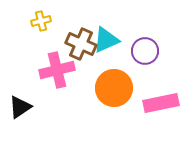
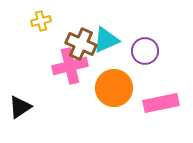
pink cross: moved 13 px right, 4 px up
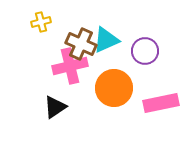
yellow cross: moved 1 px down
black triangle: moved 35 px right
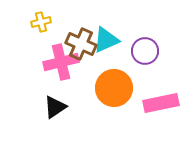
pink cross: moved 9 px left, 4 px up
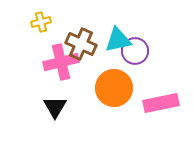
cyan triangle: moved 12 px right; rotated 12 degrees clockwise
purple circle: moved 10 px left
black triangle: rotated 25 degrees counterclockwise
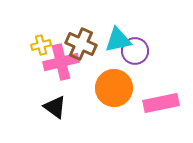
yellow cross: moved 23 px down
black triangle: rotated 25 degrees counterclockwise
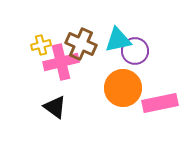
orange circle: moved 9 px right
pink rectangle: moved 1 px left
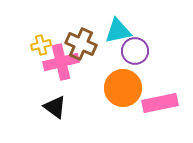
cyan triangle: moved 9 px up
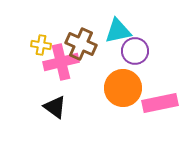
yellow cross: rotated 24 degrees clockwise
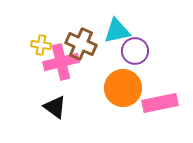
cyan triangle: moved 1 px left
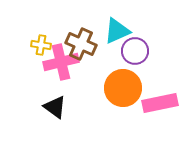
cyan triangle: rotated 12 degrees counterclockwise
